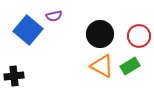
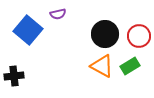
purple semicircle: moved 4 px right, 2 px up
black circle: moved 5 px right
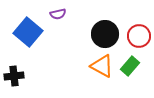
blue square: moved 2 px down
green rectangle: rotated 18 degrees counterclockwise
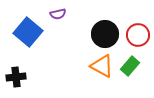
red circle: moved 1 px left, 1 px up
black cross: moved 2 px right, 1 px down
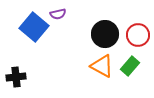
blue square: moved 6 px right, 5 px up
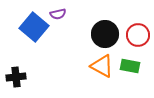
green rectangle: rotated 60 degrees clockwise
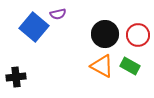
green rectangle: rotated 18 degrees clockwise
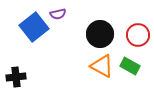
blue square: rotated 12 degrees clockwise
black circle: moved 5 px left
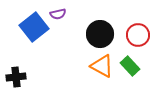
green rectangle: rotated 18 degrees clockwise
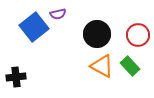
black circle: moved 3 px left
